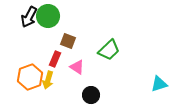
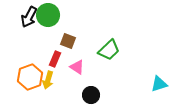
green circle: moved 1 px up
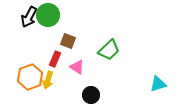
cyan triangle: moved 1 px left
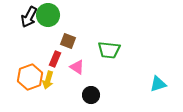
green trapezoid: rotated 50 degrees clockwise
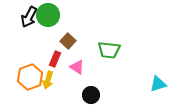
brown square: rotated 21 degrees clockwise
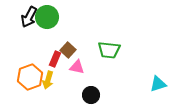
green circle: moved 1 px left, 2 px down
brown square: moved 9 px down
pink triangle: rotated 21 degrees counterclockwise
